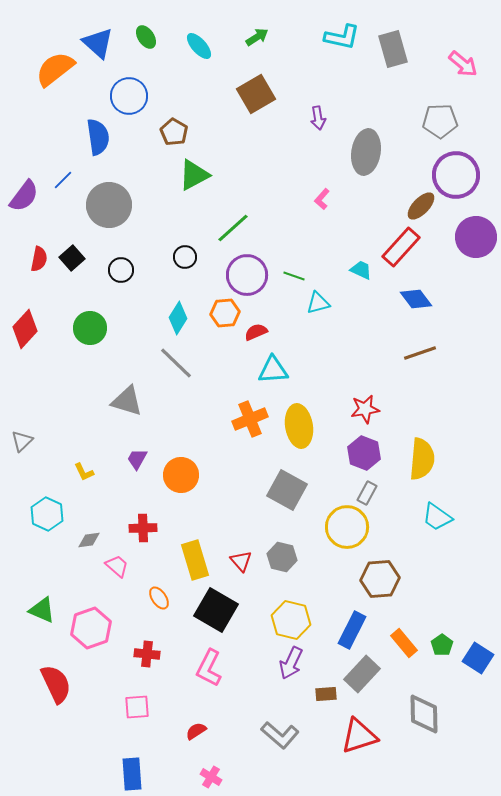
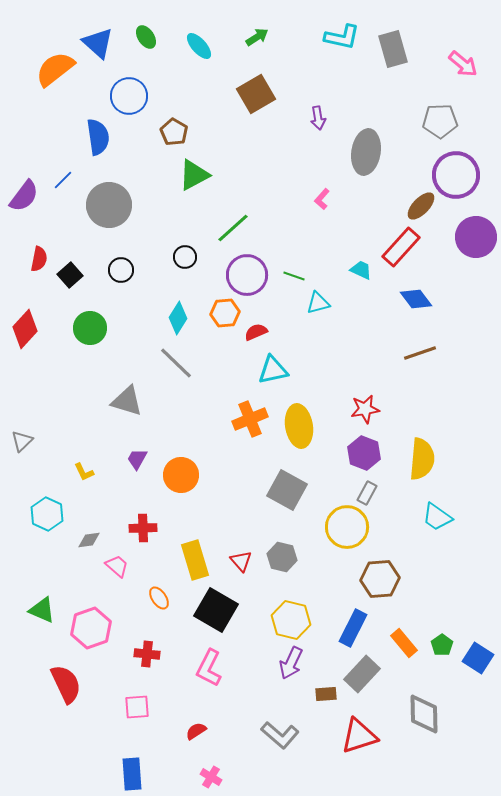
black square at (72, 258): moved 2 px left, 17 px down
cyan triangle at (273, 370): rotated 8 degrees counterclockwise
blue rectangle at (352, 630): moved 1 px right, 2 px up
red semicircle at (56, 684): moved 10 px right
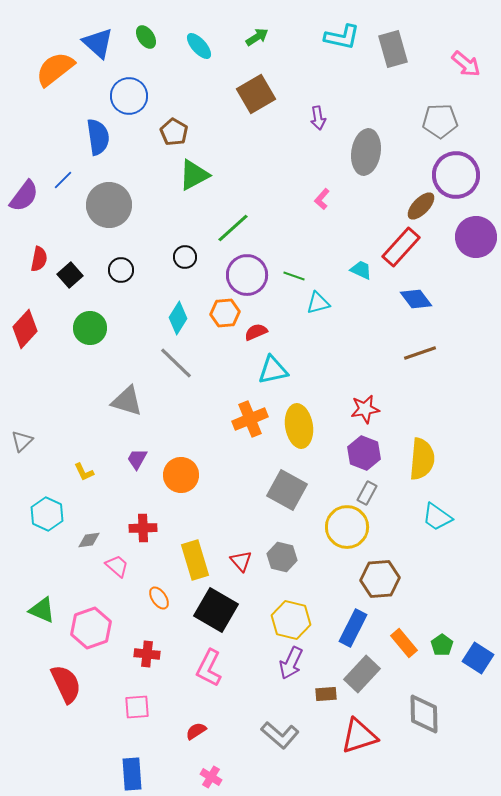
pink arrow at (463, 64): moved 3 px right
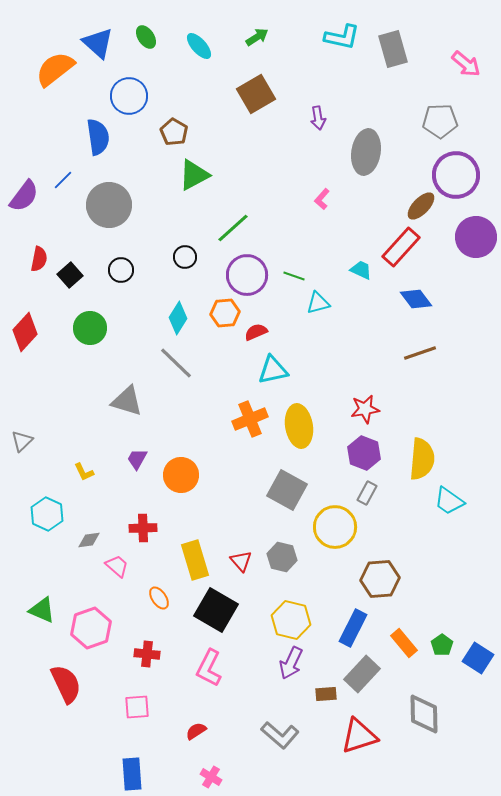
red diamond at (25, 329): moved 3 px down
cyan trapezoid at (437, 517): moved 12 px right, 16 px up
yellow circle at (347, 527): moved 12 px left
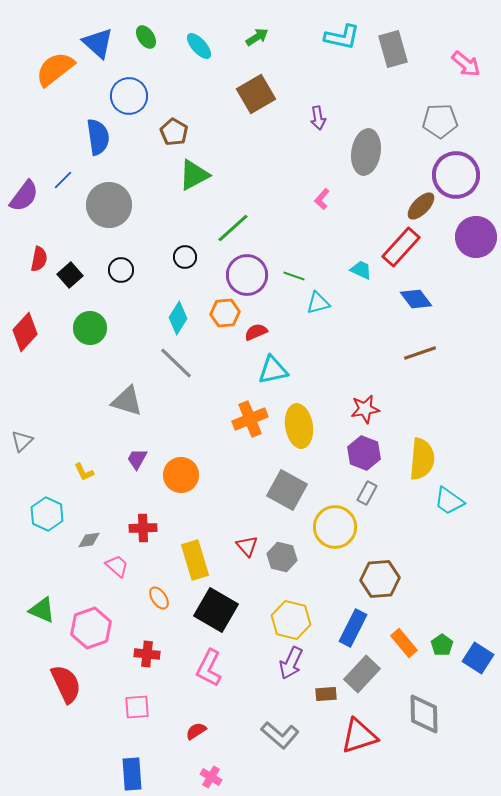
red triangle at (241, 561): moved 6 px right, 15 px up
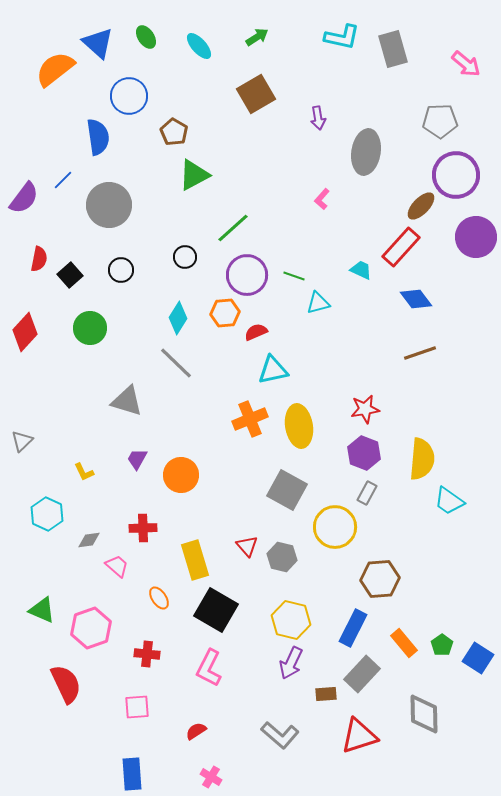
purple semicircle at (24, 196): moved 2 px down
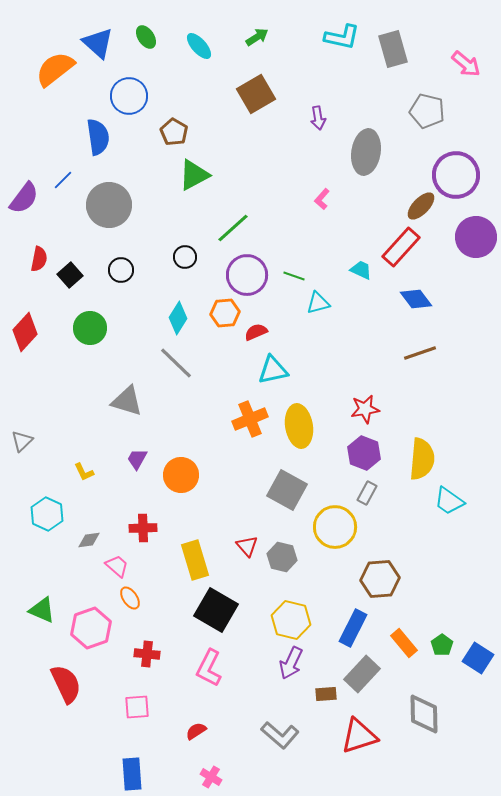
gray pentagon at (440, 121): moved 13 px left, 10 px up; rotated 16 degrees clockwise
orange ellipse at (159, 598): moved 29 px left
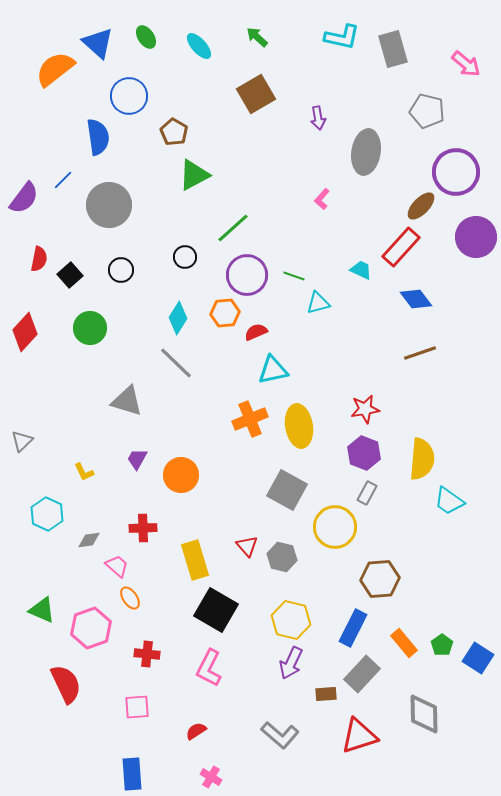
green arrow at (257, 37): rotated 105 degrees counterclockwise
purple circle at (456, 175): moved 3 px up
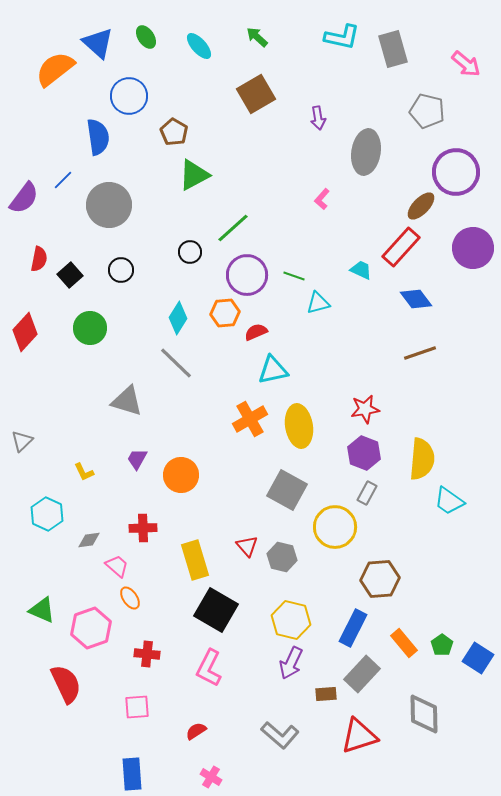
purple circle at (476, 237): moved 3 px left, 11 px down
black circle at (185, 257): moved 5 px right, 5 px up
orange cross at (250, 419): rotated 8 degrees counterclockwise
